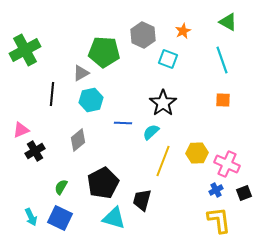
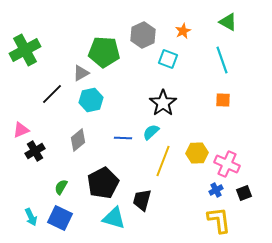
gray hexagon: rotated 10 degrees clockwise
black line: rotated 40 degrees clockwise
blue line: moved 15 px down
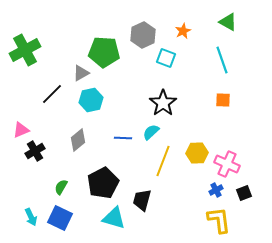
cyan square: moved 2 px left, 1 px up
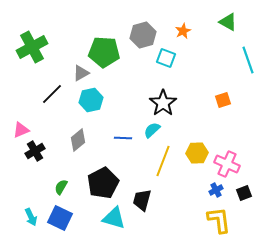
gray hexagon: rotated 10 degrees clockwise
green cross: moved 7 px right, 3 px up
cyan line: moved 26 px right
orange square: rotated 21 degrees counterclockwise
cyan semicircle: moved 1 px right, 2 px up
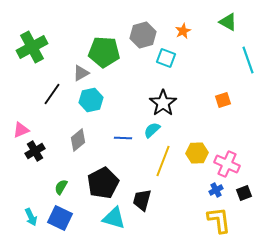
black line: rotated 10 degrees counterclockwise
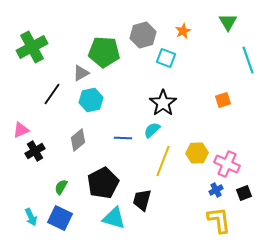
green triangle: rotated 30 degrees clockwise
